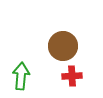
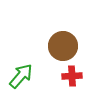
green arrow: rotated 36 degrees clockwise
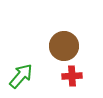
brown circle: moved 1 px right
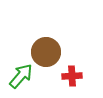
brown circle: moved 18 px left, 6 px down
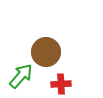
red cross: moved 11 px left, 8 px down
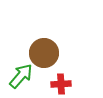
brown circle: moved 2 px left, 1 px down
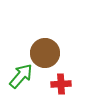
brown circle: moved 1 px right
